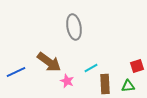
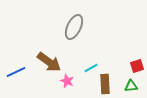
gray ellipse: rotated 35 degrees clockwise
green triangle: moved 3 px right
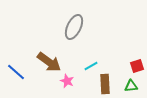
cyan line: moved 2 px up
blue line: rotated 66 degrees clockwise
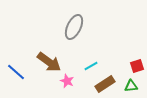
brown rectangle: rotated 60 degrees clockwise
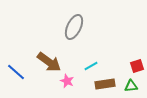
brown rectangle: rotated 24 degrees clockwise
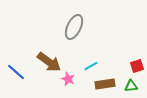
pink star: moved 1 px right, 2 px up
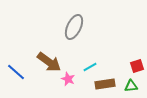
cyan line: moved 1 px left, 1 px down
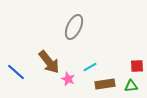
brown arrow: rotated 15 degrees clockwise
red square: rotated 16 degrees clockwise
